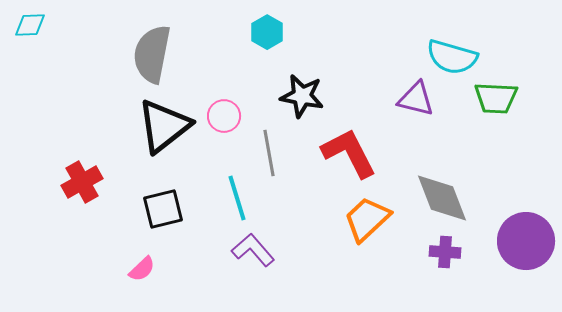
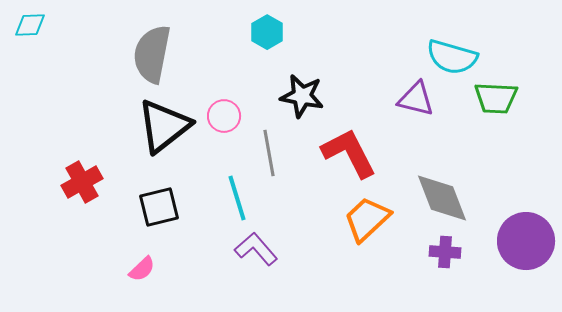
black square: moved 4 px left, 2 px up
purple L-shape: moved 3 px right, 1 px up
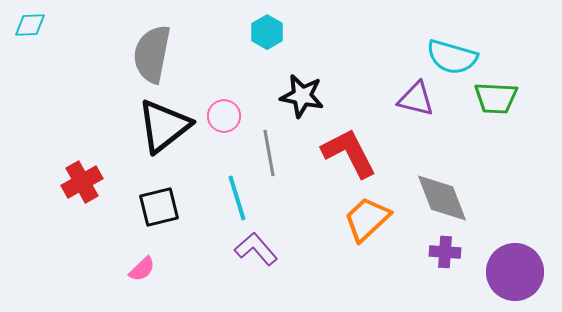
purple circle: moved 11 px left, 31 px down
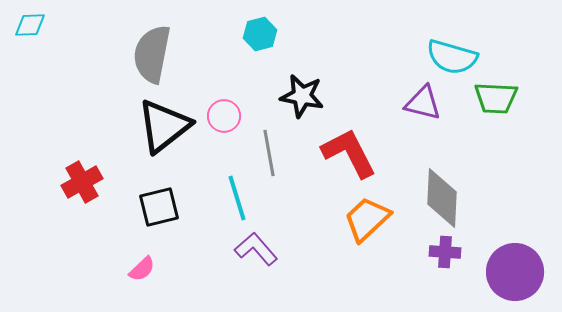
cyan hexagon: moved 7 px left, 2 px down; rotated 16 degrees clockwise
purple triangle: moved 7 px right, 4 px down
gray diamond: rotated 24 degrees clockwise
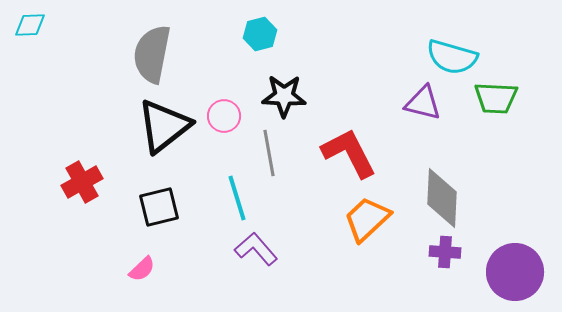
black star: moved 18 px left; rotated 9 degrees counterclockwise
